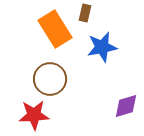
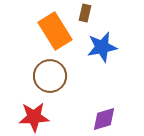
orange rectangle: moved 2 px down
brown circle: moved 3 px up
purple diamond: moved 22 px left, 13 px down
red star: moved 2 px down
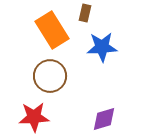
orange rectangle: moved 3 px left, 1 px up
blue star: rotated 8 degrees clockwise
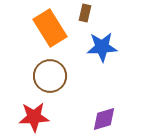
orange rectangle: moved 2 px left, 2 px up
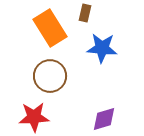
blue star: moved 1 px down; rotated 8 degrees clockwise
